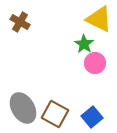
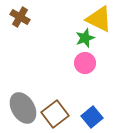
brown cross: moved 5 px up
green star: moved 1 px right, 6 px up; rotated 18 degrees clockwise
pink circle: moved 10 px left
brown square: rotated 24 degrees clockwise
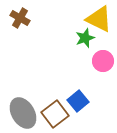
brown cross: moved 1 px down
pink circle: moved 18 px right, 2 px up
gray ellipse: moved 5 px down
blue square: moved 14 px left, 16 px up
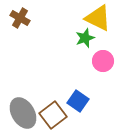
yellow triangle: moved 1 px left, 1 px up
blue square: rotated 15 degrees counterclockwise
brown square: moved 2 px left, 1 px down
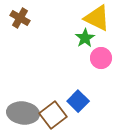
yellow triangle: moved 1 px left
green star: rotated 12 degrees counterclockwise
pink circle: moved 2 px left, 3 px up
blue square: rotated 10 degrees clockwise
gray ellipse: rotated 52 degrees counterclockwise
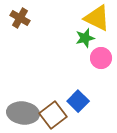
green star: rotated 18 degrees clockwise
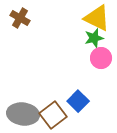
green star: moved 9 px right
gray ellipse: moved 1 px down
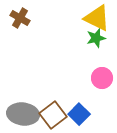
green star: moved 2 px right
pink circle: moved 1 px right, 20 px down
blue square: moved 1 px right, 13 px down
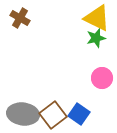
blue square: rotated 10 degrees counterclockwise
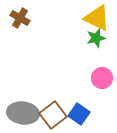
gray ellipse: moved 1 px up
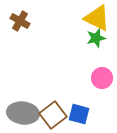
brown cross: moved 3 px down
blue square: rotated 20 degrees counterclockwise
